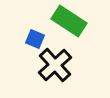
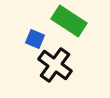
black cross: rotated 12 degrees counterclockwise
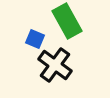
green rectangle: moved 2 px left; rotated 28 degrees clockwise
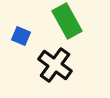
blue square: moved 14 px left, 3 px up
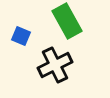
black cross: rotated 28 degrees clockwise
